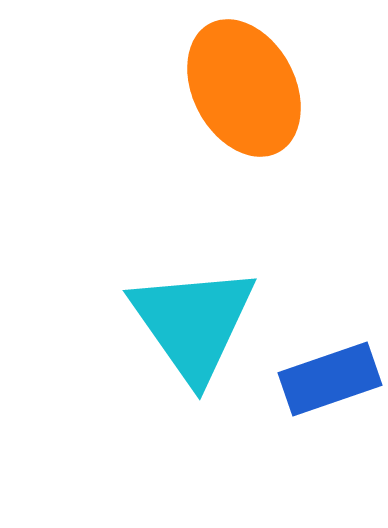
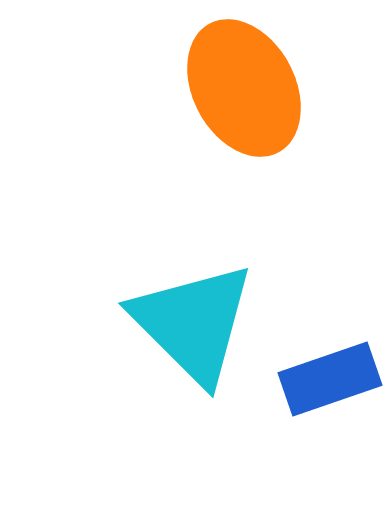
cyan triangle: rotated 10 degrees counterclockwise
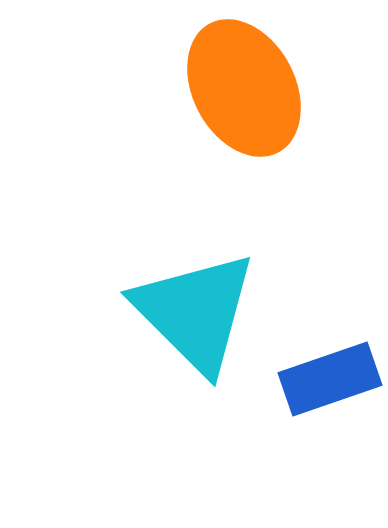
cyan triangle: moved 2 px right, 11 px up
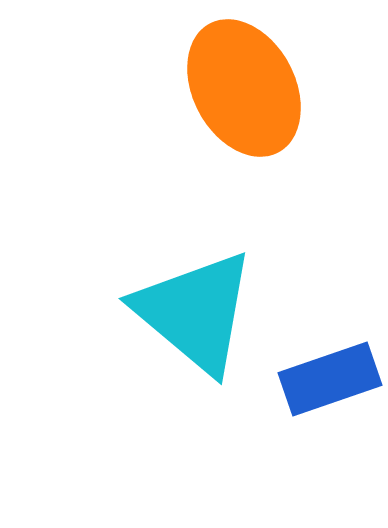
cyan triangle: rotated 5 degrees counterclockwise
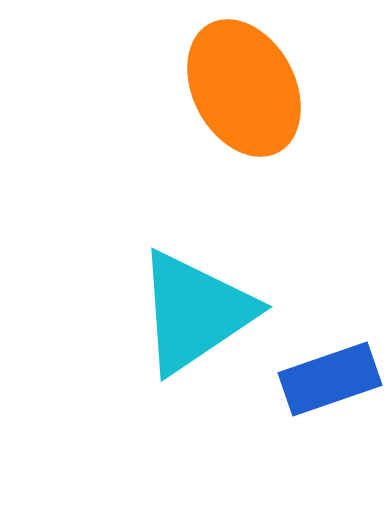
cyan triangle: rotated 46 degrees clockwise
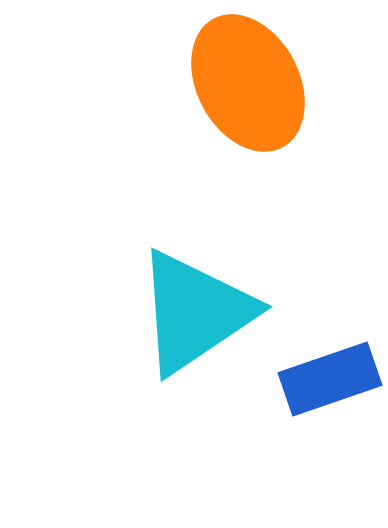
orange ellipse: moved 4 px right, 5 px up
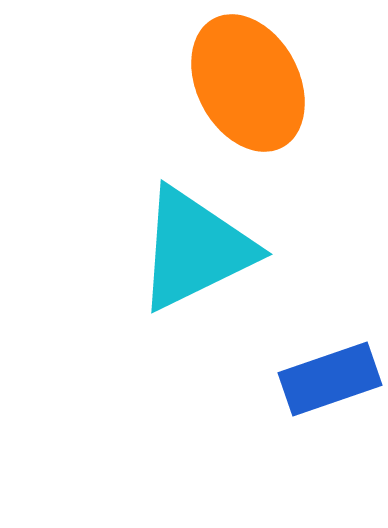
cyan triangle: moved 63 px up; rotated 8 degrees clockwise
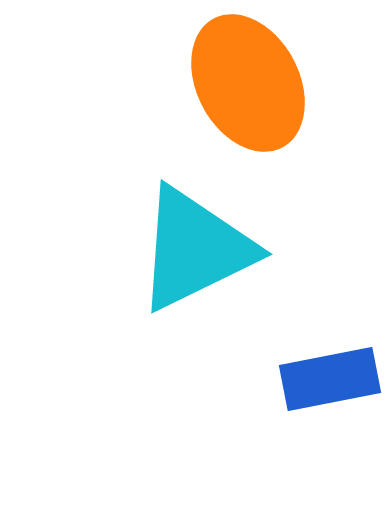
blue rectangle: rotated 8 degrees clockwise
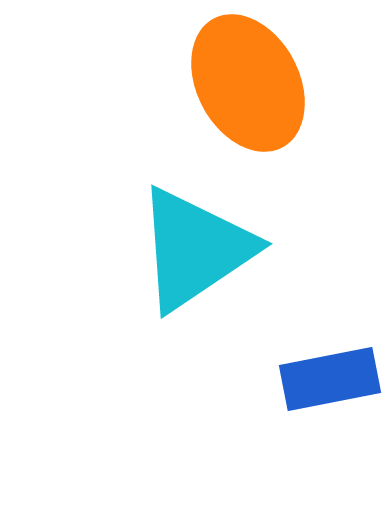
cyan triangle: rotated 8 degrees counterclockwise
